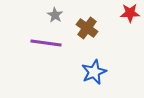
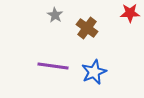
purple line: moved 7 px right, 23 px down
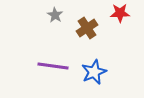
red star: moved 10 px left
brown cross: rotated 20 degrees clockwise
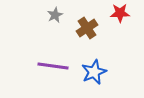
gray star: rotated 14 degrees clockwise
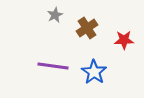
red star: moved 4 px right, 27 px down
blue star: rotated 15 degrees counterclockwise
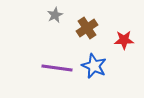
purple line: moved 4 px right, 2 px down
blue star: moved 6 px up; rotated 10 degrees counterclockwise
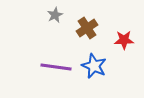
purple line: moved 1 px left, 1 px up
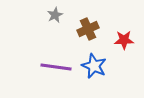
brown cross: moved 1 px right, 1 px down; rotated 10 degrees clockwise
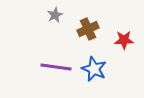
blue star: moved 3 px down
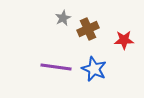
gray star: moved 8 px right, 3 px down
